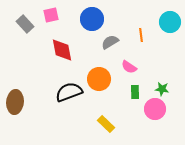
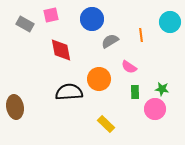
gray rectangle: rotated 18 degrees counterclockwise
gray semicircle: moved 1 px up
red diamond: moved 1 px left
black semicircle: rotated 16 degrees clockwise
brown ellipse: moved 5 px down; rotated 15 degrees counterclockwise
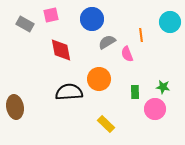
gray semicircle: moved 3 px left, 1 px down
pink semicircle: moved 2 px left, 13 px up; rotated 35 degrees clockwise
green star: moved 1 px right, 2 px up
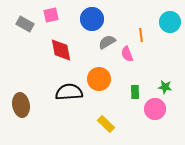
green star: moved 2 px right
brown ellipse: moved 6 px right, 2 px up
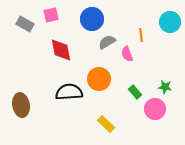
green rectangle: rotated 40 degrees counterclockwise
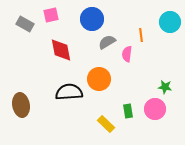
pink semicircle: rotated 28 degrees clockwise
green rectangle: moved 7 px left, 19 px down; rotated 32 degrees clockwise
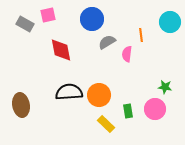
pink square: moved 3 px left
orange circle: moved 16 px down
